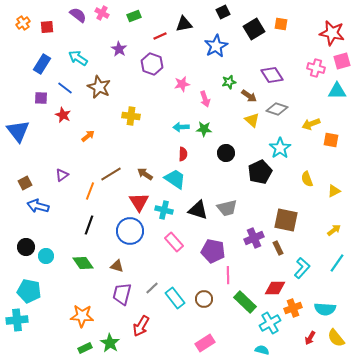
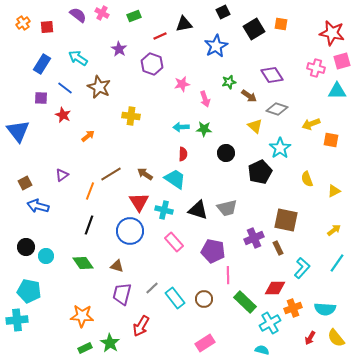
yellow triangle at (252, 120): moved 3 px right, 6 px down
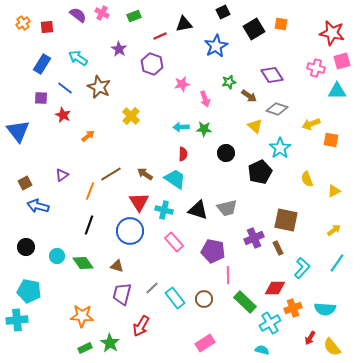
yellow cross at (131, 116): rotated 36 degrees clockwise
cyan circle at (46, 256): moved 11 px right
yellow semicircle at (336, 338): moved 4 px left, 9 px down
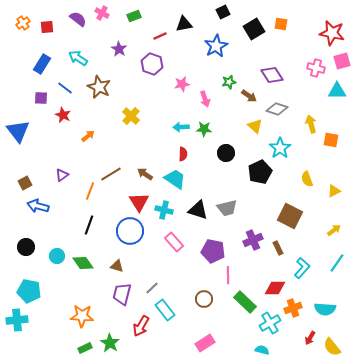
purple semicircle at (78, 15): moved 4 px down
yellow arrow at (311, 124): rotated 96 degrees clockwise
brown square at (286, 220): moved 4 px right, 4 px up; rotated 15 degrees clockwise
purple cross at (254, 238): moved 1 px left, 2 px down
cyan rectangle at (175, 298): moved 10 px left, 12 px down
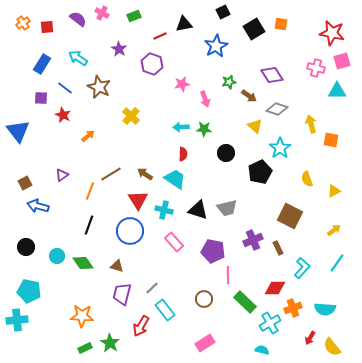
red triangle at (139, 202): moved 1 px left, 2 px up
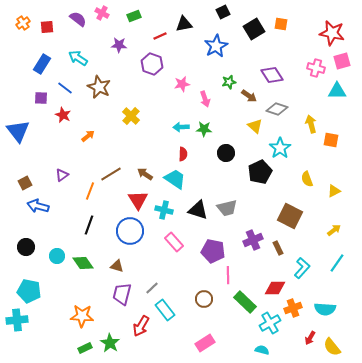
purple star at (119, 49): moved 4 px up; rotated 28 degrees counterclockwise
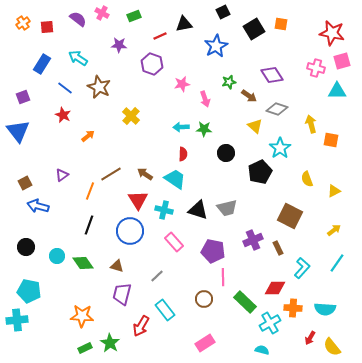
purple square at (41, 98): moved 18 px left, 1 px up; rotated 24 degrees counterclockwise
pink line at (228, 275): moved 5 px left, 2 px down
gray line at (152, 288): moved 5 px right, 12 px up
orange cross at (293, 308): rotated 24 degrees clockwise
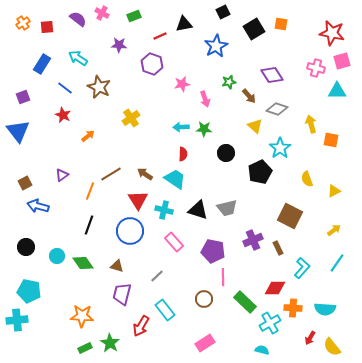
brown arrow at (249, 96): rotated 14 degrees clockwise
yellow cross at (131, 116): moved 2 px down; rotated 12 degrees clockwise
